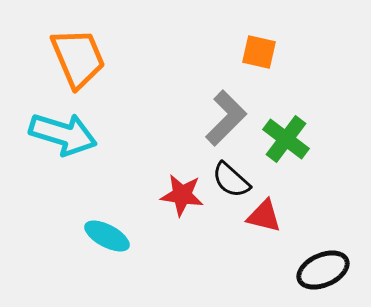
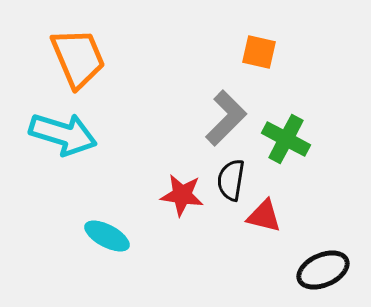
green cross: rotated 9 degrees counterclockwise
black semicircle: rotated 57 degrees clockwise
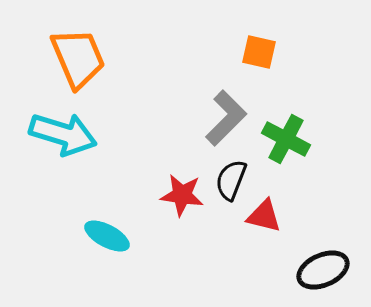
black semicircle: rotated 12 degrees clockwise
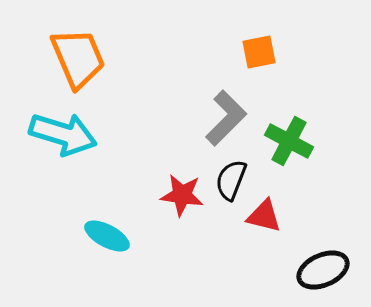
orange square: rotated 24 degrees counterclockwise
green cross: moved 3 px right, 2 px down
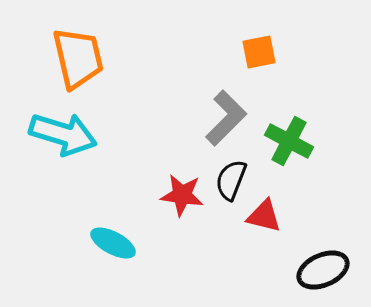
orange trapezoid: rotated 10 degrees clockwise
cyan ellipse: moved 6 px right, 7 px down
